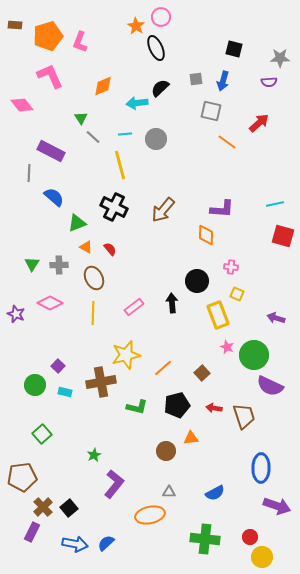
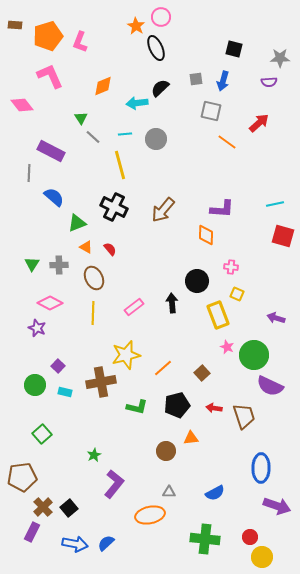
purple star at (16, 314): moved 21 px right, 14 px down
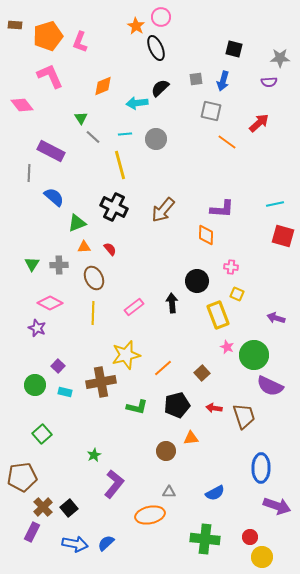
orange triangle at (86, 247): moved 2 px left; rotated 32 degrees counterclockwise
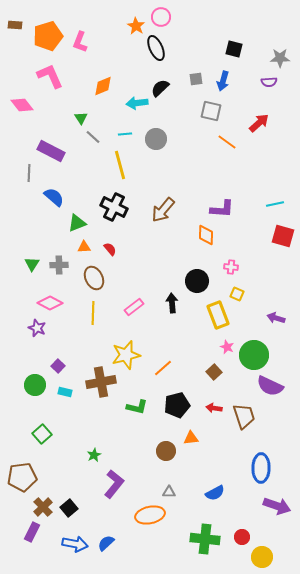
brown square at (202, 373): moved 12 px right, 1 px up
red circle at (250, 537): moved 8 px left
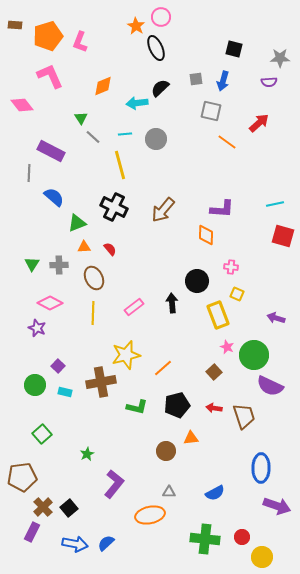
green star at (94, 455): moved 7 px left, 1 px up
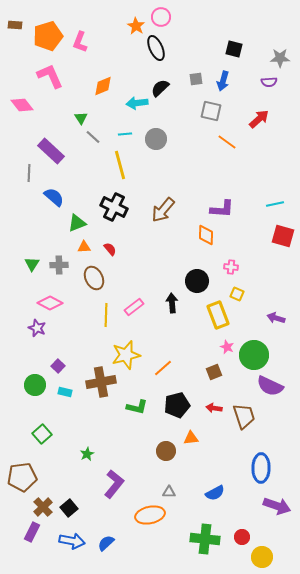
red arrow at (259, 123): moved 4 px up
purple rectangle at (51, 151): rotated 16 degrees clockwise
yellow line at (93, 313): moved 13 px right, 2 px down
brown square at (214, 372): rotated 21 degrees clockwise
blue arrow at (75, 544): moved 3 px left, 3 px up
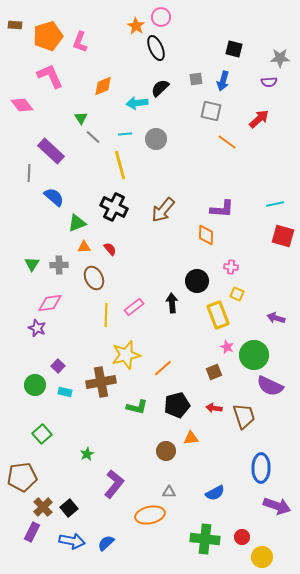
pink diamond at (50, 303): rotated 35 degrees counterclockwise
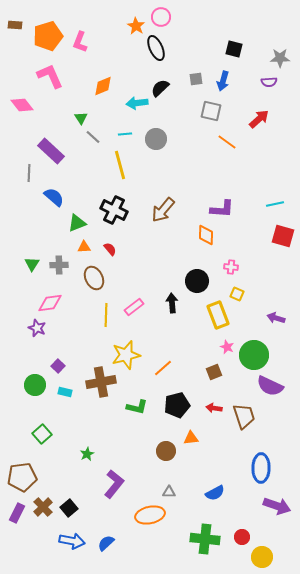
black cross at (114, 207): moved 3 px down
purple rectangle at (32, 532): moved 15 px left, 19 px up
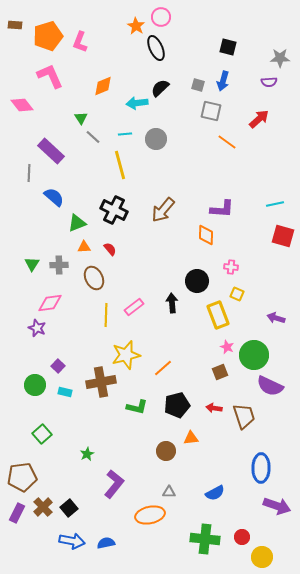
black square at (234, 49): moved 6 px left, 2 px up
gray square at (196, 79): moved 2 px right, 6 px down; rotated 24 degrees clockwise
brown square at (214, 372): moved 6 px right
blue semicircle at (106, 543): rotated 30 degrees clockwise
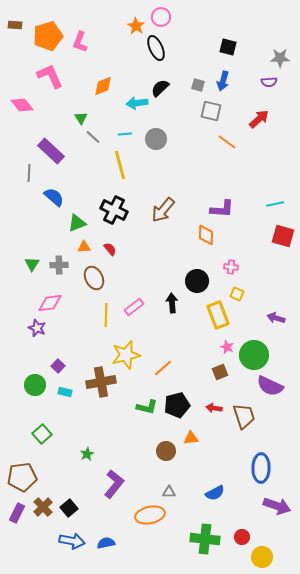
green L-shape at (137, 407): moved 10 px right
